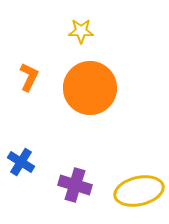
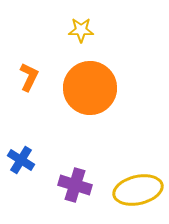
yellow star: moved 1 px up
blue cross: moved 2 px up
yellow ellipse: moved 1 px left, 1 px up
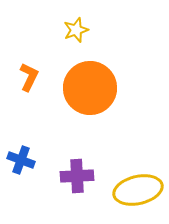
yellow star: moved 5 px left; rotated 20 degrees counterclockwise
blue cross: rotated 12 degrees counterclockwise
purple cross: moved 2 px right, 9 px up; rotated 20 degrees counterclockwise
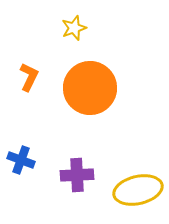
yellow star: moved 2 px left, 2 px up
purple cross: moved 1 px up
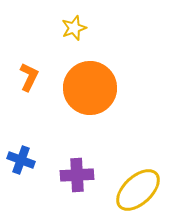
yellow ellipse: rotated 30 degrees counterclockwise
